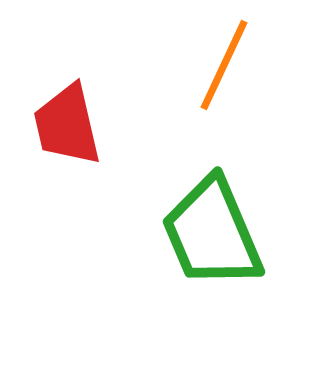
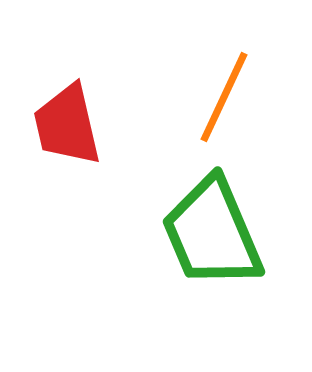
orange line: moved 32 px down
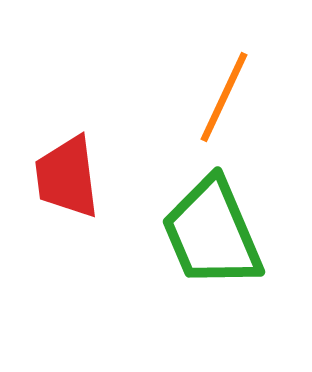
red trapezoid: moved 52 px down; rotated 6 degrees clockwise
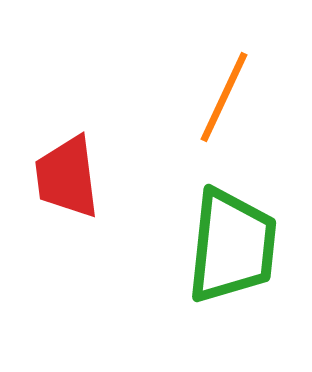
green trapezoid: moved 20 px right, 13 px down; rotated 151 degrees counterclockwise
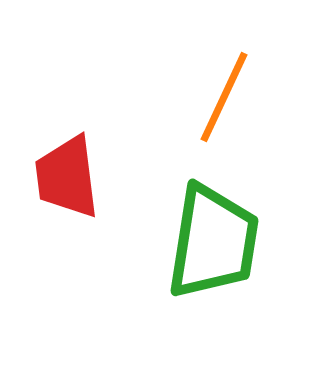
green trapezoid: moved 19 px left, 4 px up; rotated 3 degrees clockwise
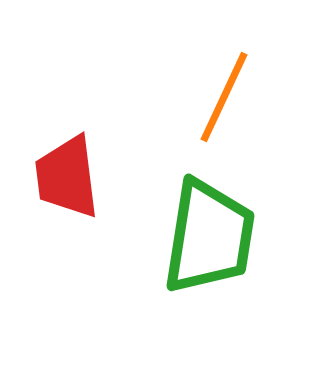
green trapezoid: moved 4 px left, 5 px up
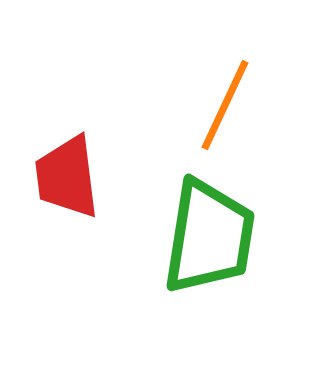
orange line: moved 1 px right, 8 px down
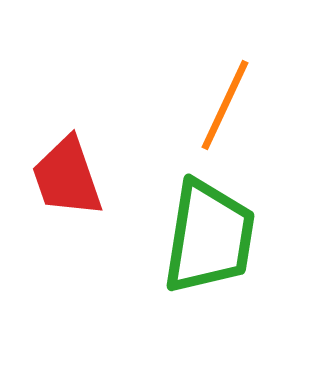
red trapezoid: rotated 12 degrees counterclockwise
